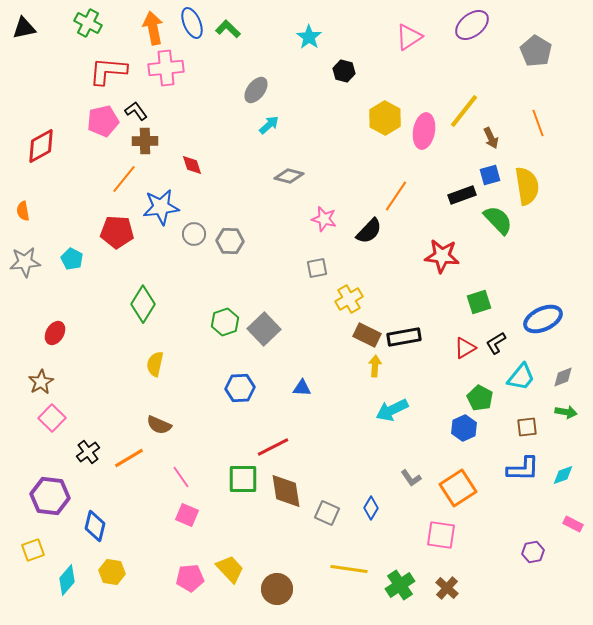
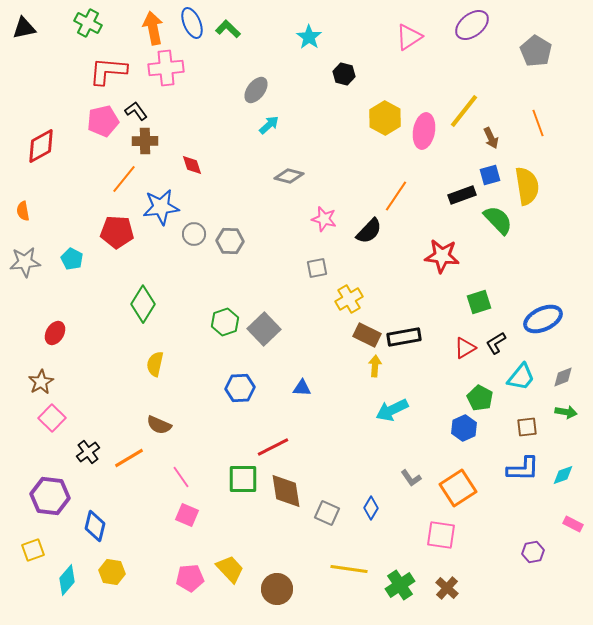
black hexagon at (344, 71): moved 3 px down
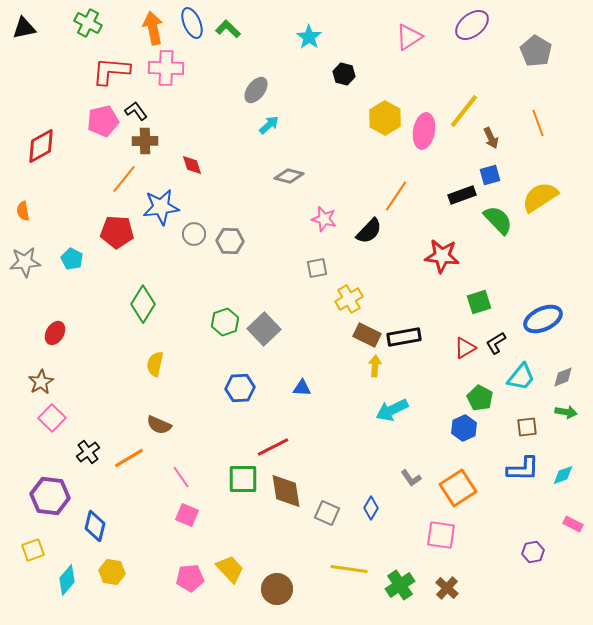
pink cross at (166, 68): rotated 8 degrees clockwise
red L-shape at (108, 71): moved 3 px right
yellow semicircle at (527, 186): moved 13 px right, 11 px down; rotated 114 degrees counterclockwise
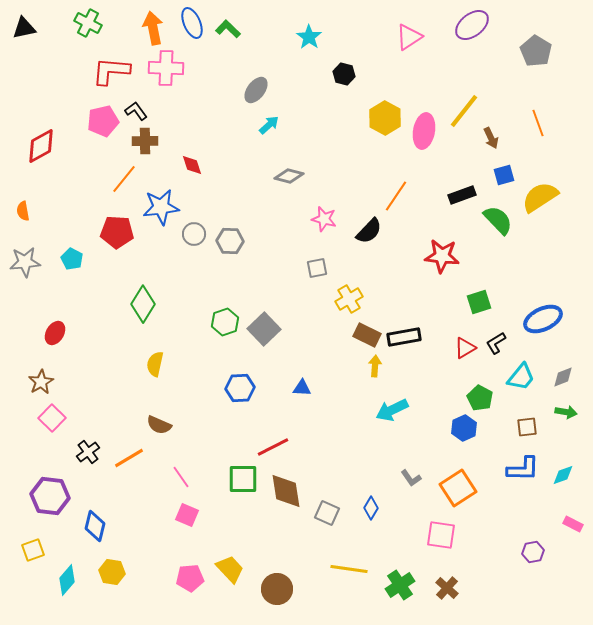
blue square at (490, 175): moved 14 px right
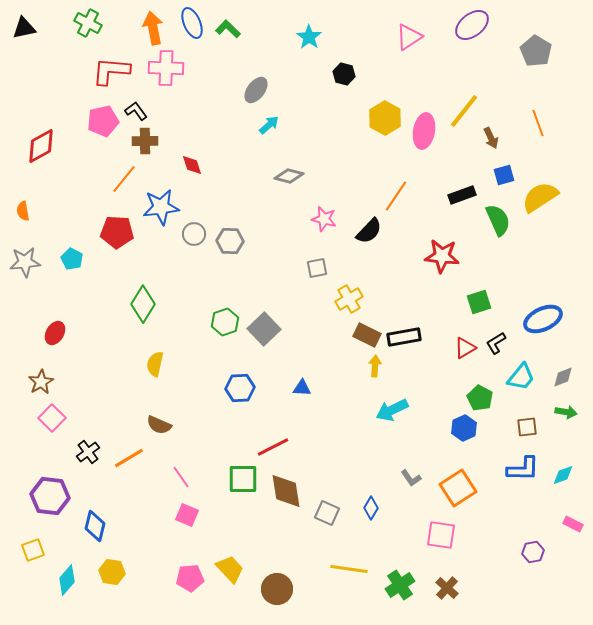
green semicircle at (498, 220): rotated 20 degrees clockwise
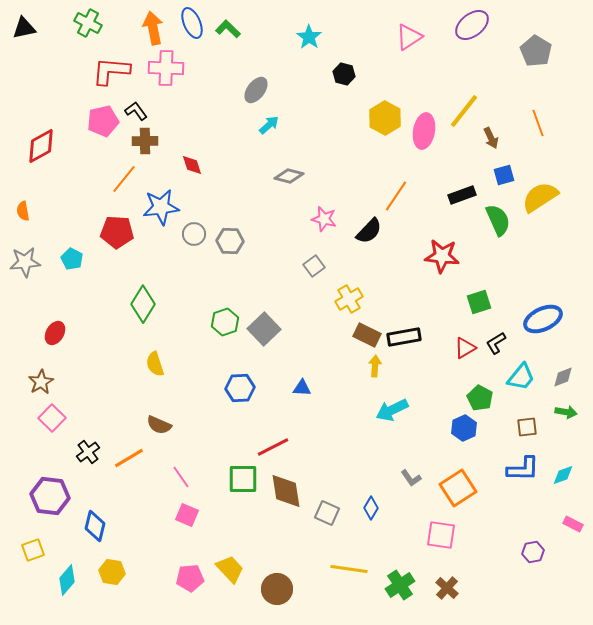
gray square at (317, 268): moved 3 px left, 2 px up; rotated 25 degrees counterclockwise
yellow semicircle at (155, 364): rotated 30 degrees counterclockwise
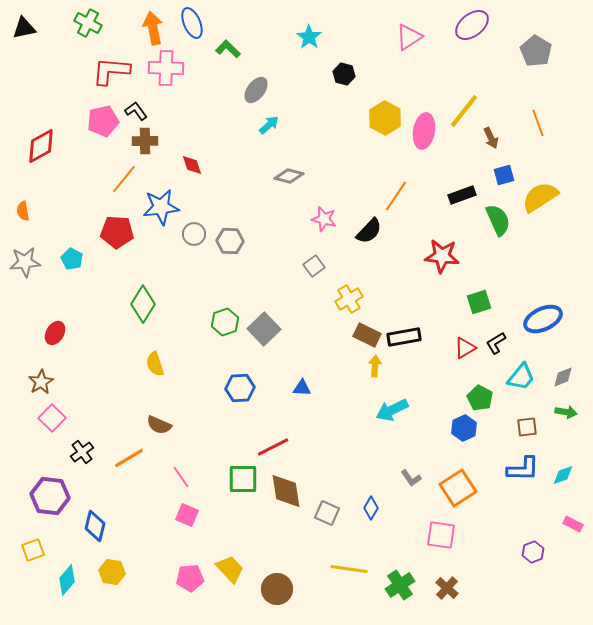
green L-shape at (228, 29): moved 20 px down
black cross at (88, 452): moved 6 px left
purple hexagon at (533, 552): rotated 10 degrees counterclockwise
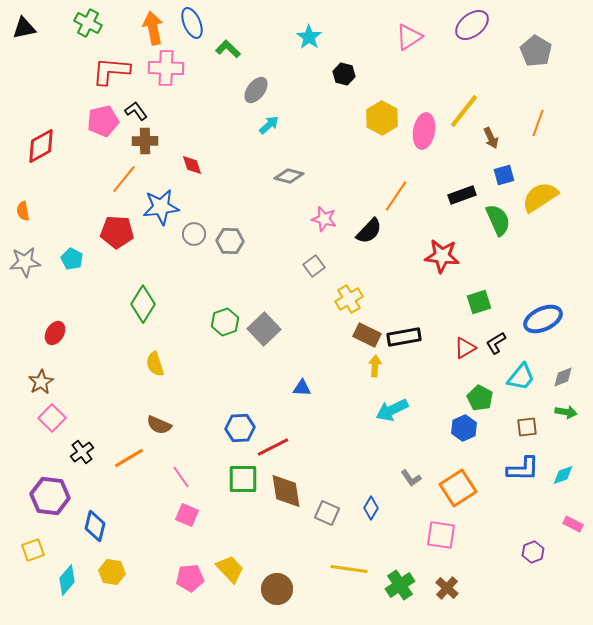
yellow hexagon at (385, 118): moved 3 px left
orange line at (538, 123): rotated 40 degrees clockwise
blue hexagon at (240, 388): moved 40 px down
